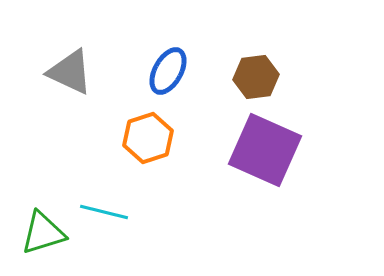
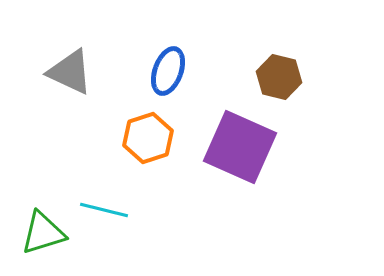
blue ellipse: rotated 9 degrees counterclockwise
brown hexagon: moved 23 px right; rotated 21 degrees clockwise
purple square: moved 25 px left, 3 px up
cyan line: moved 2 px up
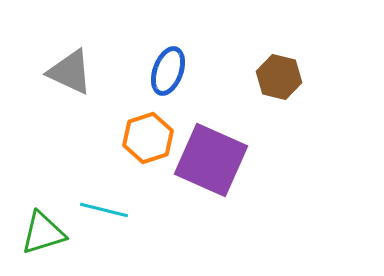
purple square: moved 29 px left, 13 px down
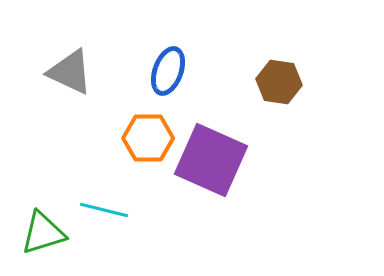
brown hexagon: moved 5 px down; rotated 6 degrees counterclockwise
orange hexagon: rotated 18 degrees clockwise
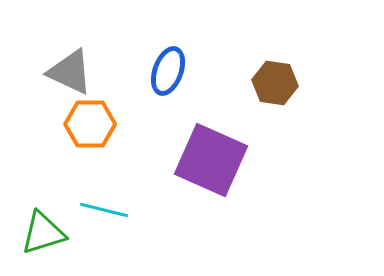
brown hexagon: moved 4 px left, 1 px down
orange hexagon: moved 58 px left, 14 px up
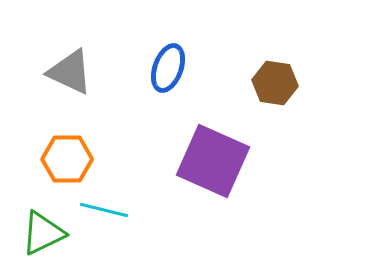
blue ellipse: moved 3 px up
orange hexagon: moved 23 px left, 35 px down
purple square: moved 2 px right, 1 px down
green triangle: rotated 9 degrees counterclockwise
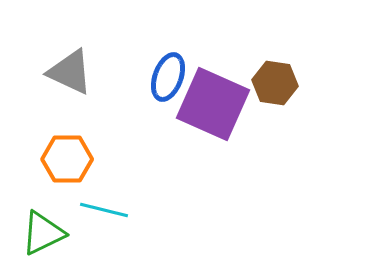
blue ellipse: moved 9 px down
purple square: moved 57 px up
